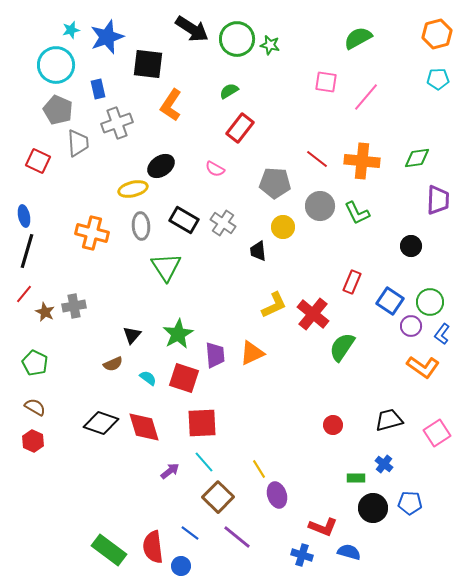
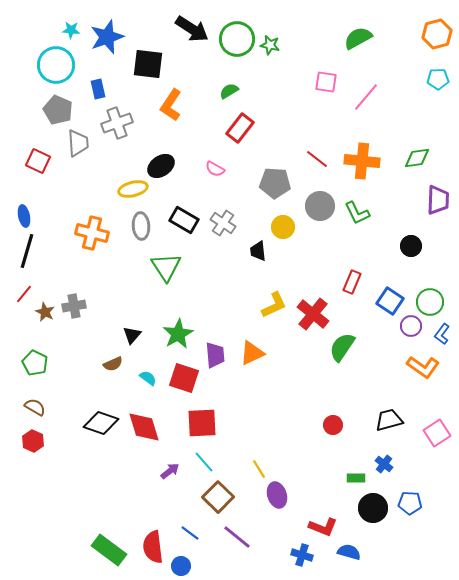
cyan star at (71, 30): rotated 18 degrees clockwise
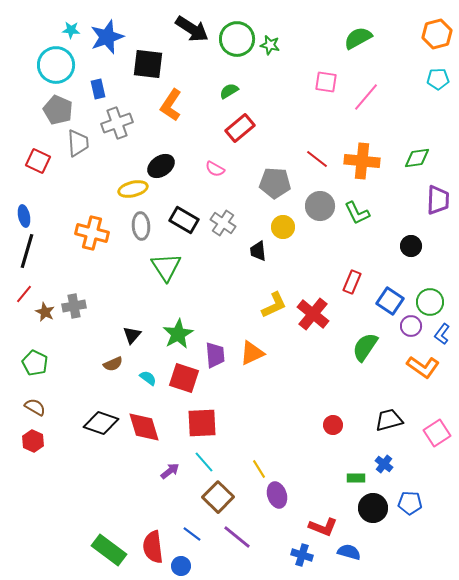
red rectangle at (240, 128): rotated 12 degrees clockwise
green semicircle at (342, 347): moved 23 px right
blue line at (190, 533): moved 2 px right, 1 px down
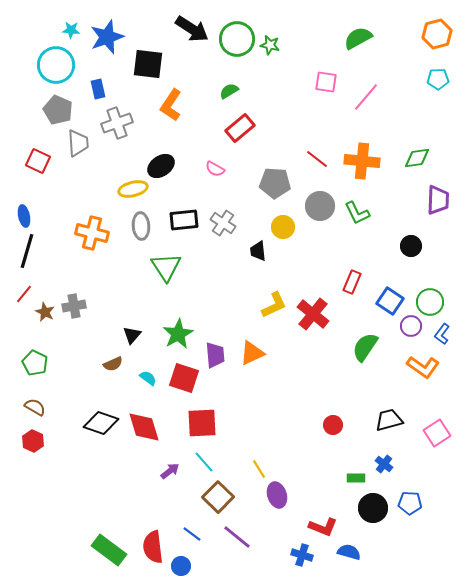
black rectangle at (184, 220): rotated 36 degrees counterclockwise
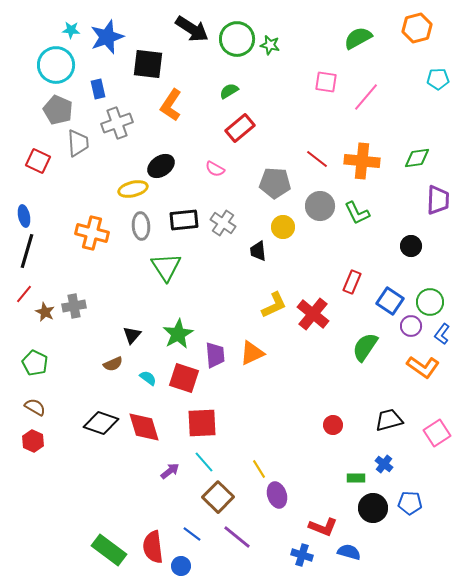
orange hexagon at (437, 34): moved 20 px left, 6 px up
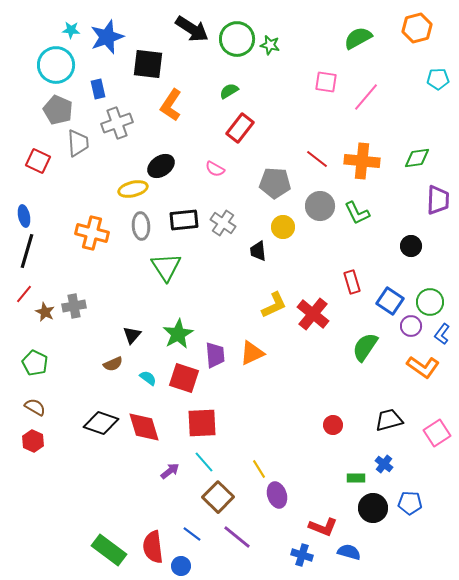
red rectangle at (240, 128): rotated 12 degrees counterclockwise
red rectangle at (352, 282): rotated 40 degrees counterclockwise
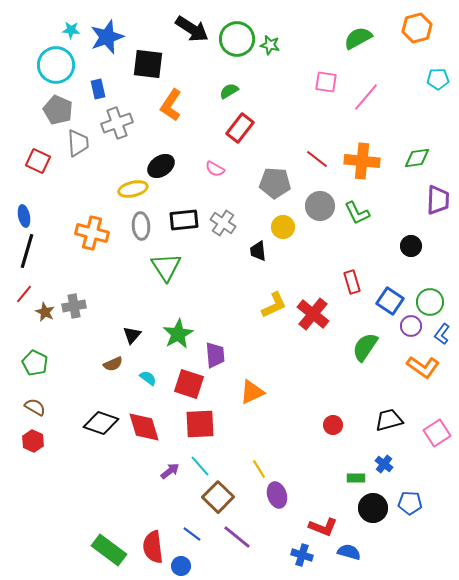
orange triangle at (252, 353): moved 39 px down
red square at (184, 378): moved 5 px right, 6 px down
red square at (202, 423): moved 2 px left, 1 px down
cyan line at (204, 462): moved 4 px left, 4 px down
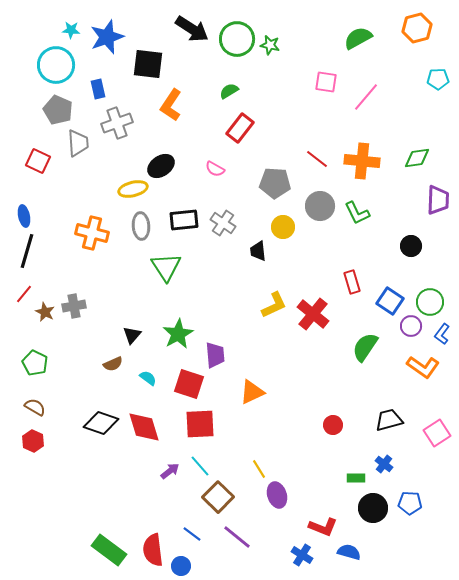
red semicircle at (153, 547): moved 3 px down
blue cross at (302, 555): rotated 15 degrees clockwise
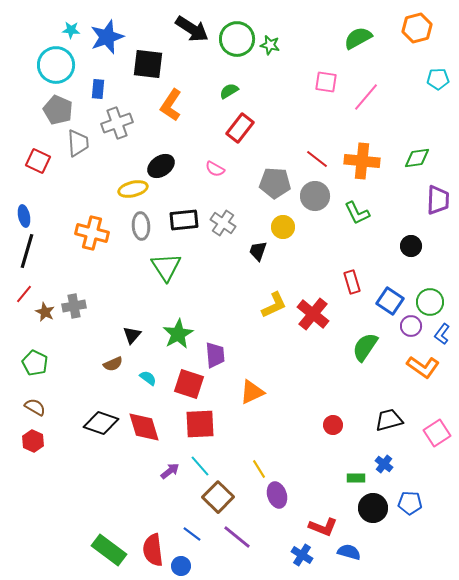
blue rectangle at (98, 89): rotated 18 degrees clockwise
gray circle at (320, 206): moved 5 px left, 10 px up
black trapezoid at (258, 251): rotated 25 degrees clockwise
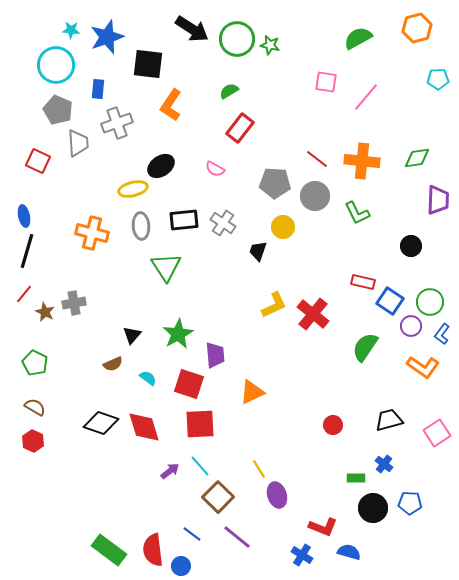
red rectangle at (352, 282): moved 11 px right; rotated 60 degrees counterclockwise
gray cross at (74, 306): moved 3 px up
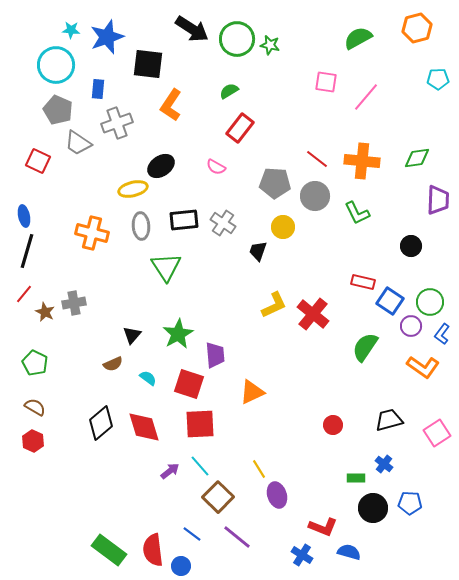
gray trapezoid at (78, 143): rotated 128 degrees clockwise
pink semicircle at (215, 169): moved 1 px right, 2 px up
black diamond at (101, 423): rotated 60 degrees counterclockwise
